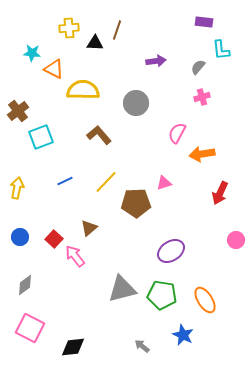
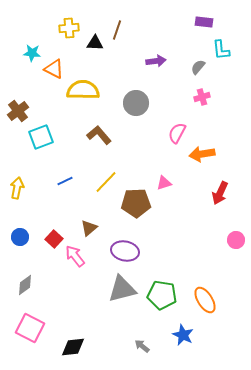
purple ellipse: moved 46 px left; rotated 44 degrees clockwise
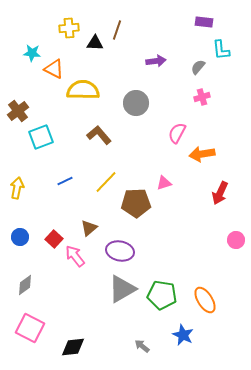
purple ellipse: moved 5 px left
gray triangle: rotated 16 degrees counterclockwise
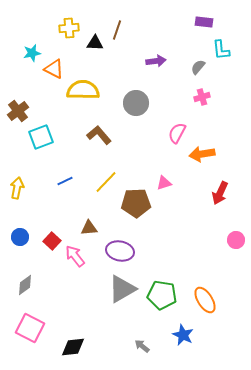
cyan star: rotated 18 degrees counterclockwise
brown triangle: rotated 36 degrees clockwise
red square: moved 2 px left, 2 px down
